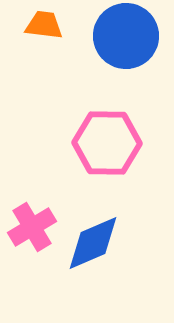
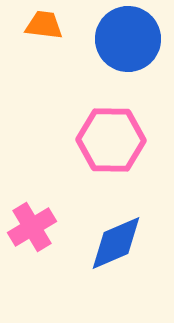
blue circle: moved 2 px right, 3 px down
pink hexagon: moved 4 px right, 3 px up
blue diamond: moved 23 px right
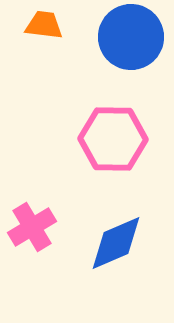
blue circle: moved 3 px right, 2 px up
pink hexagon: moved 2 px right, 1 px up
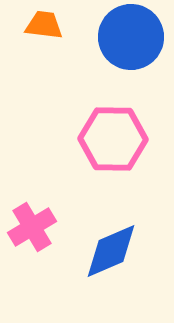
blue diamond: moved 5 px left, 8 px down
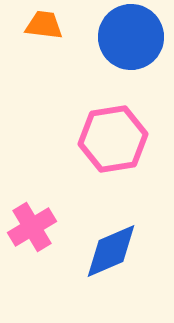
pink hexagon: rotated 10 degrees counterclockwise
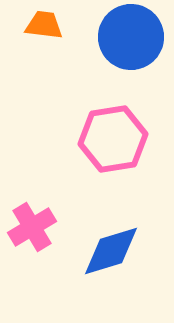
blue diamond: rotated 6 degrees clockwise
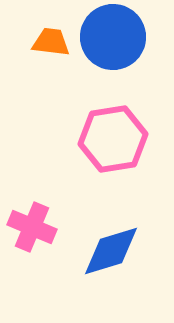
orange trapezoid: moved 7 px right, 17 px down
blue circle: moved 18 px left
pink cross: rotated 36 degrees counterclockwise
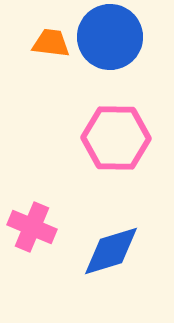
blue circle: moved 3 px left
orange trapezoid: moved 1 px down
pink hexagon: moved 3 px right, 1 px up; rotated 10 degrees clockwise
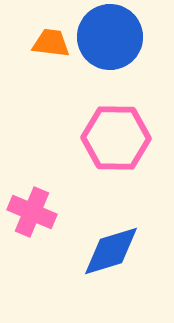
pink cross: moved 15 px up
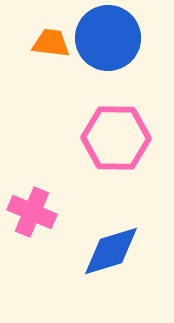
blue circle: moved 2 px left, 1 px down
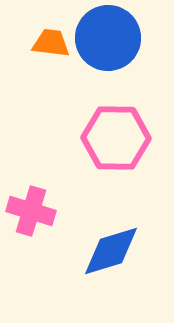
pink cross: moved 1 px left, 1 px up; rotated 6 degrees counterclockwise
